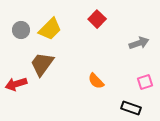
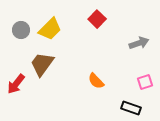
red arrow: rotated 35 degrees counterclockwise
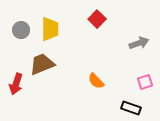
yellow trapezoid: rotated 45 degrees counterclockwise
brown trapezoid: rotated 32 degrees clockwise
red arrow: rotated 20 degrees counterclockwise
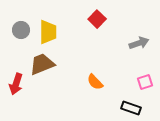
yellow trapezoid: moved 2 px left, 3 px down
orange semicircle: moved 1 px left, 1 px down
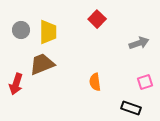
orange semicircle: rotated 36 degrees clockwise
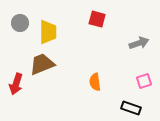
red square: rotated 30 degrees counterclockwise
gray circle: moved 1 px left, 7 px up
pink square: moved 1 px left, 1 px up
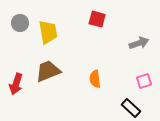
yellow trapezoid: rotated 10 degrees counterclockwise
brown trapezoid: moved 6 px right, 7 px down
orange semicircle: moved 3 px up
black rectangle: rotated 24 degrees clockwise
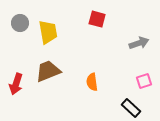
orange semicircle: moved 3 px left, 3 px down
